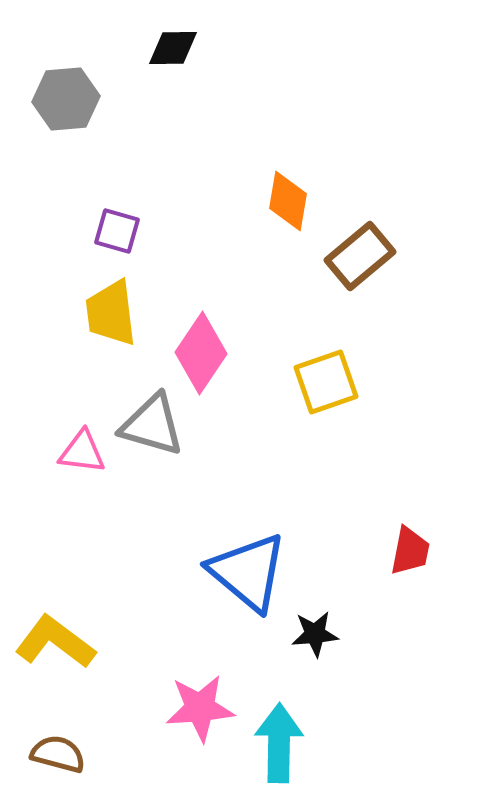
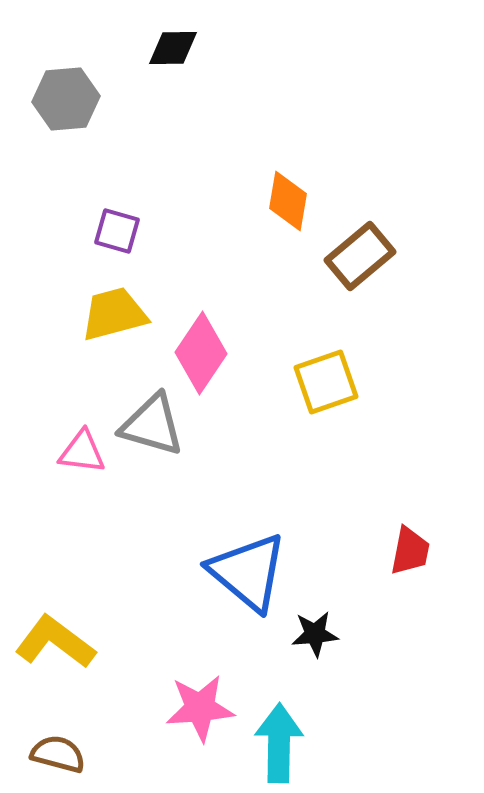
yellow trapezoid: moved 3 px right, 1 px down; rotated 82 degrees clockwise
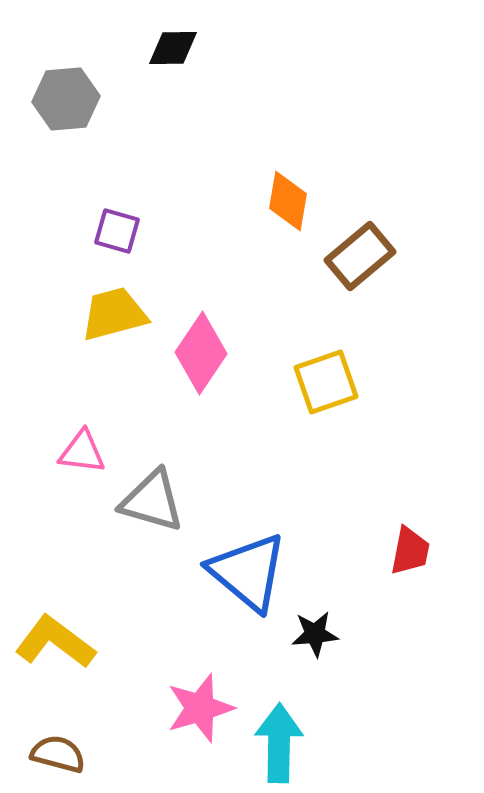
gray triangle: moved 76 px down
pink star: rotated 12 degrees counterclockwise
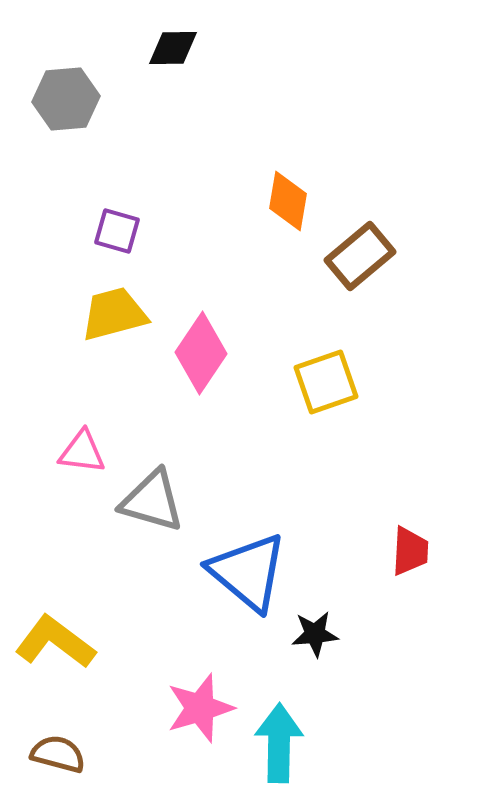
red trapezoid: rotated 8 degrees counterclockwise
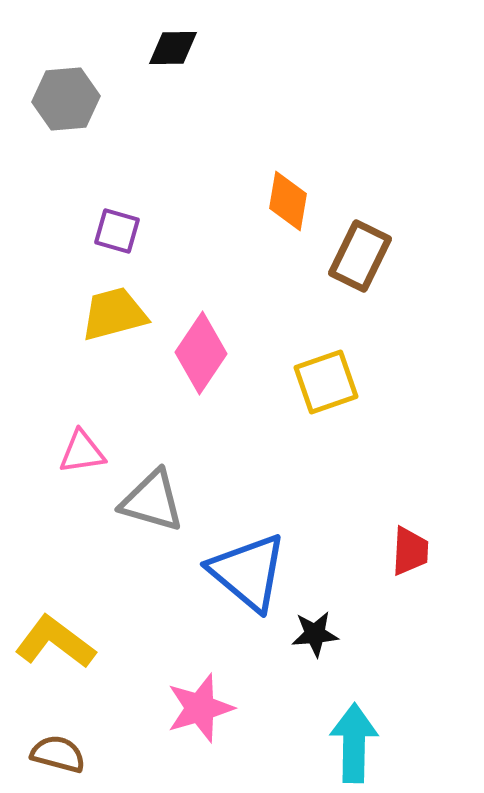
brown rectangle: rotated 24 degrees counterclockwise
pink triangle: rotated 15 degrees counterclockwise
cyan arrow: moved 75 px right
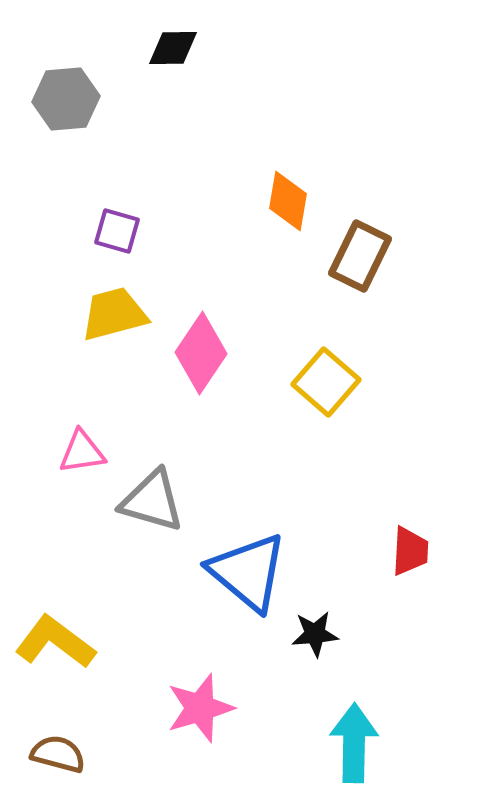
yellow square: rotated 30 degrees counterclockwise
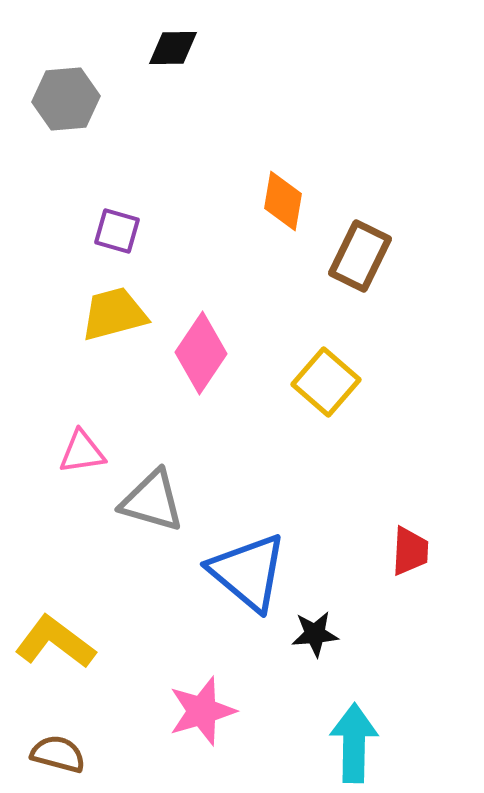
orange diamond: moved 5 px left
pink star: moved 2 px right, 3 px down
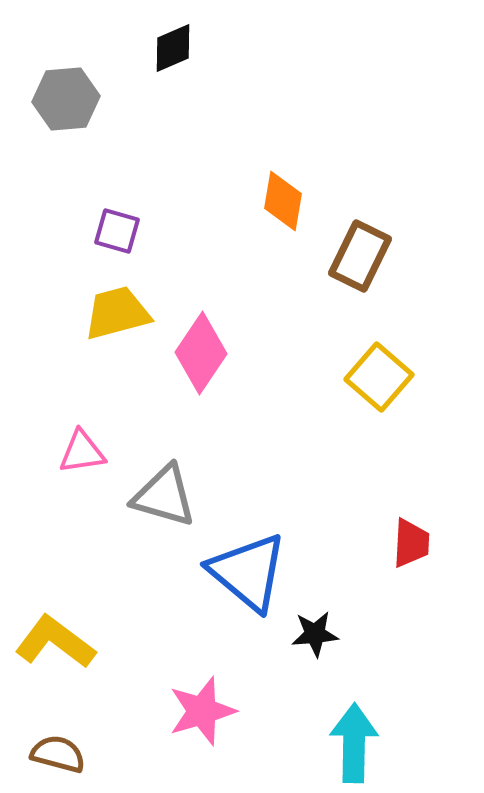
black diamond: rotated 22 degrees counterclockwise
yellow trapezoid: moved 3 px right, 1 px up
yellow square: moved 53 px right, 5 px up
gray triangle: moved 12 px right, 5 px up
red trapezoid: moved 1 px right, 8 px up
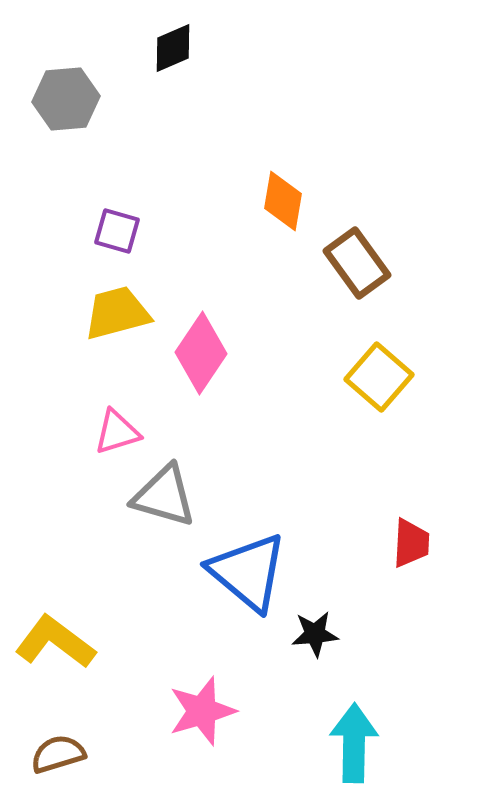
brown rectangle: moved 3 px left, 7 px down; rotated 62 degrees counterclockwise
pink triangle: moved 35 px right, 20 px up; rotated 9 degrees counterclockwise
brown semicircle: rotated 32 degrees counterclockwise
